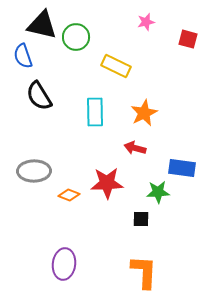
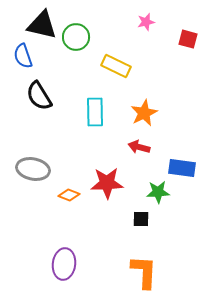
red arrow: moved 4 px right, 1 px up
gray ellipse: moved 1 px left, 2 px up; rotated 12 degrees clockwise
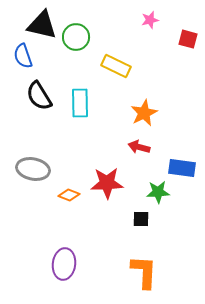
pink star: moved 4 px right, 2 px up
cyan rectangle: moved 15 px left, 9 px up
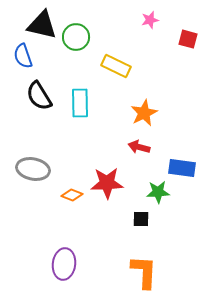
orange diamond: moved 3 px right
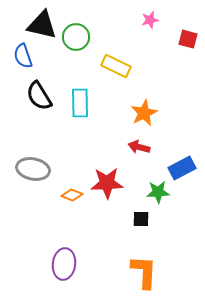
blue rectangle: rotated 36 degrees counterclockwise
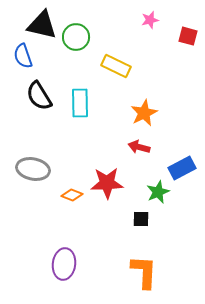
red square: moved 3 px up
green star: rotated 20 degrees counterclockwise
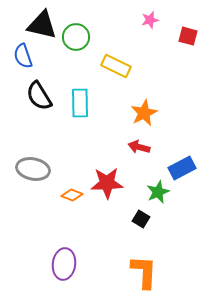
black square: rotated 30 degrees clockwise
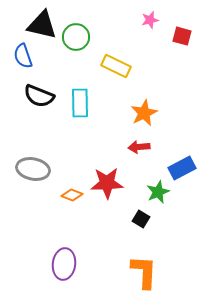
red square: moved 6 px left
black semicircle: rotated 36 degrees counterclockwise
red arrow: rotated 20 degrees counterclockwise
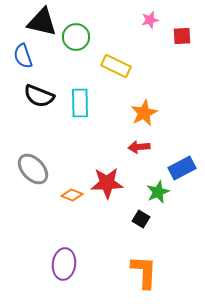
black triangle: moved 3 px up
red square: rotated 18 degrees counterclockwise
gray ellipse: rotated 36 degrees clockwise
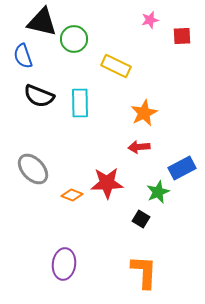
green circle: moved 2 px left, 2 px down
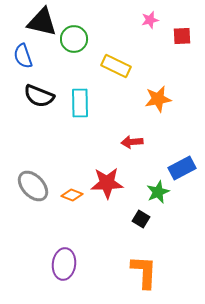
orange star: moved 14 px right, 14 px up; rotated 16 degrees clockwise
red arrow: moved 7 px left, 5 px up
gray ellipse: moved 17 px down
